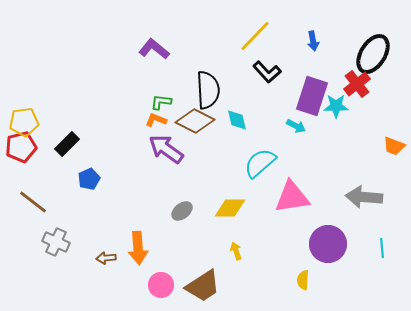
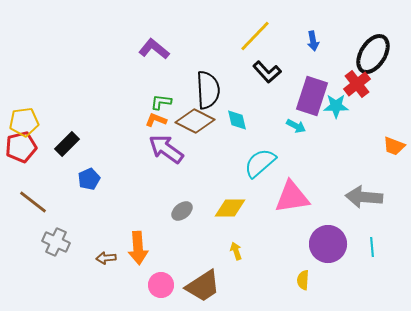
cyan line: moved 10 px left, 1 px up
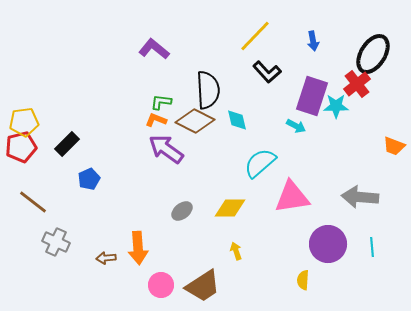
gray arrow: moved 4 px left
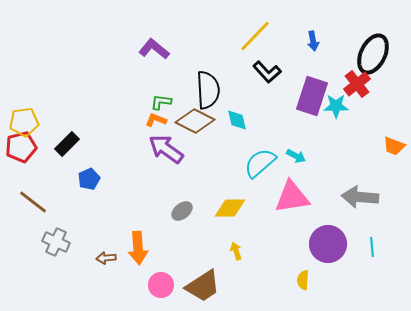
black ellipse: rotated 6 degrees counterclockwise
cyan arrow: moved 30 px down
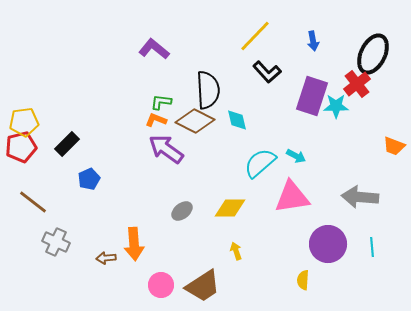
orange arrow: moved 4 px left, 4 px up
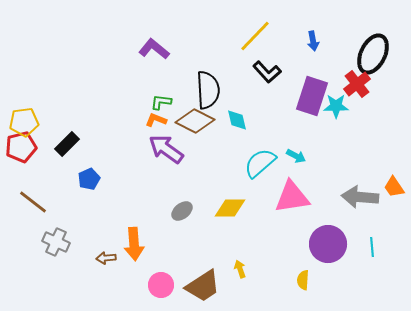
orange trapezoid: moved 41 px down; rotated 35 degrees clockwise
yellow arrow: moved 4 px right, 18 px down
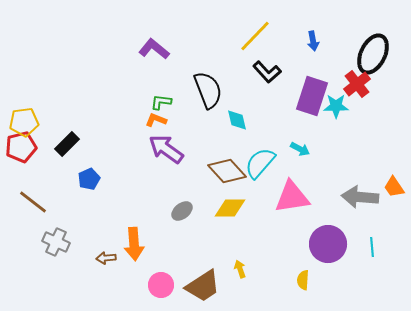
black semicircle: rotated 18 degrees counterclockwise
brown diamond: moved 32 px right, 50 px down; rotated 21 degrees clockwise
cyan arrow: moved 4 px right, 7 px up
cyan semicircle: rotated 8 degrees counterclockwise
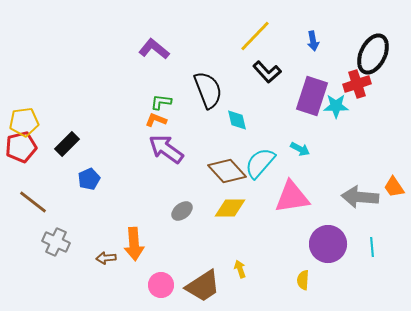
red cross: rotated 20 degrees clockwise
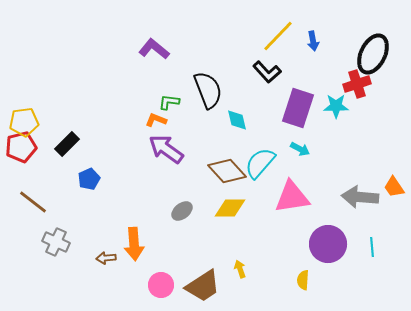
yellow line: moved 23 px right
purple rectangle: moved 14 px left, 12 px down
green L-shape: moved 8 px right
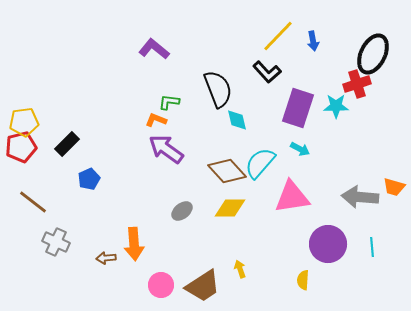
black semicircle: moved 10 px right, 1 px up
orange trapezoid: rotated 40 degrees counterclockwise
